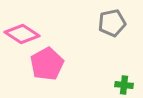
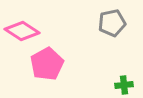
pink diamond: moved 3 px up
green cross: rotated 12 degrees counterclockwise
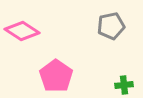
gray pentagon: moved 1 px left, 3 px down
pink pentagon: moved 9 px right, 12 px down; rotated 8 degrees counterclockwise
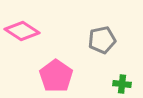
gray pentagon: moved 9 px left, 14 px down
green cross: moved 2 px left, 1 px up; rotated 12 degrees clockwise
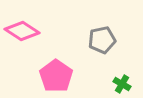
green cross: rotated 24 degrees clockwise
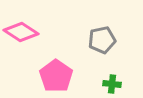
pink diamond: moved 1 px left, 1 px down
green cross: moved 10 px left; rotated 24 degrees counterclockwise
